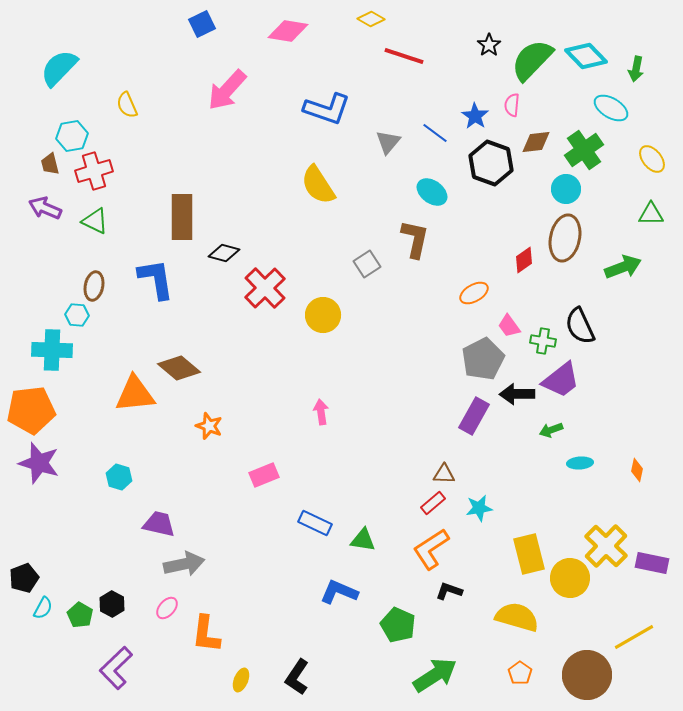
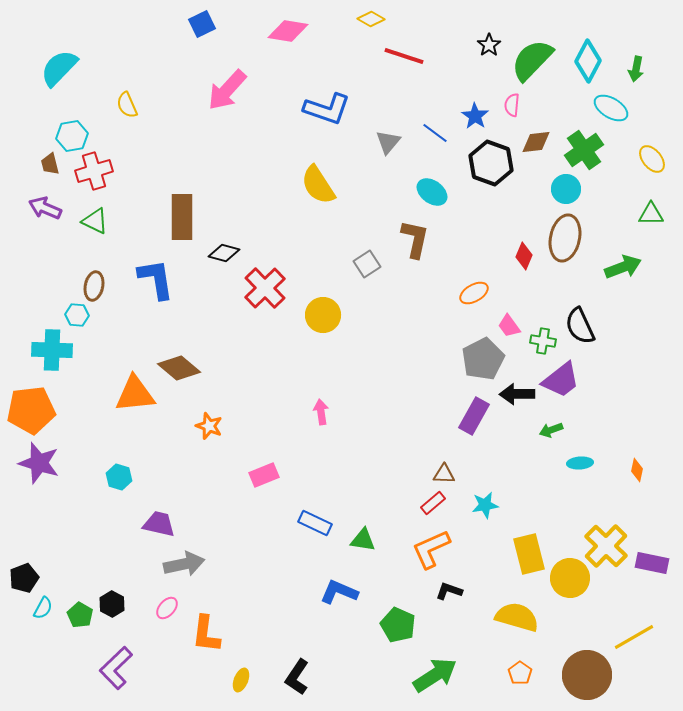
cyan diamond at (586, 56): moved 2 px right, 5 px down; rotated 72 degrees clockwise
red diamond at (524, 260): moved 4 px up; rotated 32 degrees counterclockwise
cyan star at (479, 508): moved 6 px right, 3 px up
orange L-shape at (431, 549): rotated 9 degrees clockwise
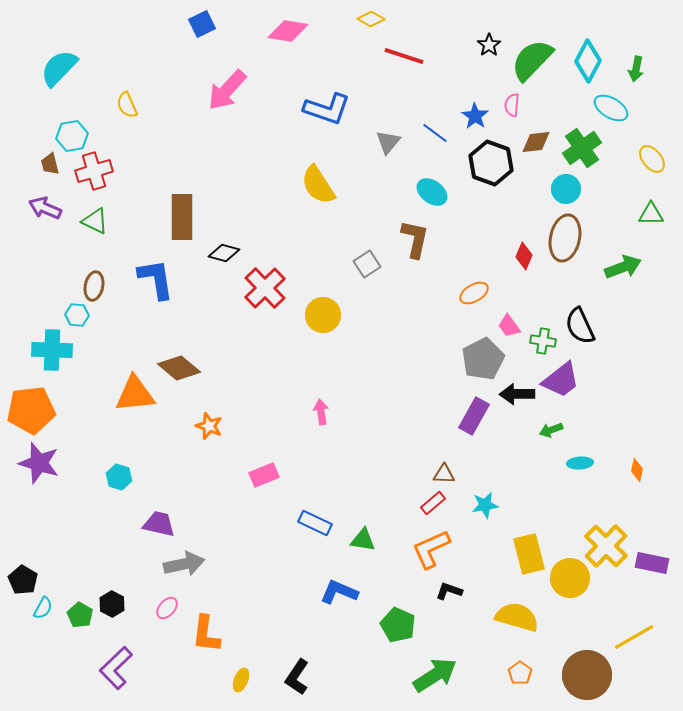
green cross at (584, 150): moved 2 px left, 2 px up
black pentagon at (24, 578): moved 1 px left, 2 px down; rotated 20 degrees counterclockwise
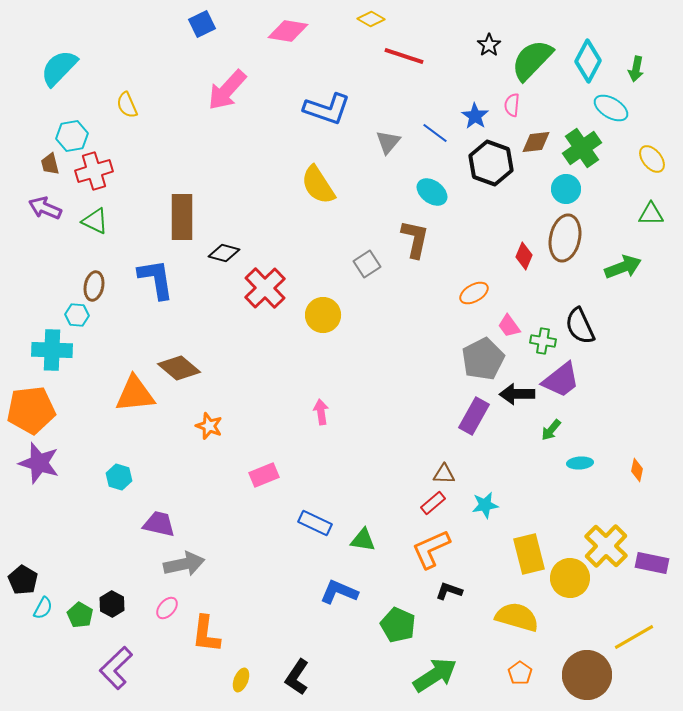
green arrow at (551, 430): rotated 30 degrees counterclockwise
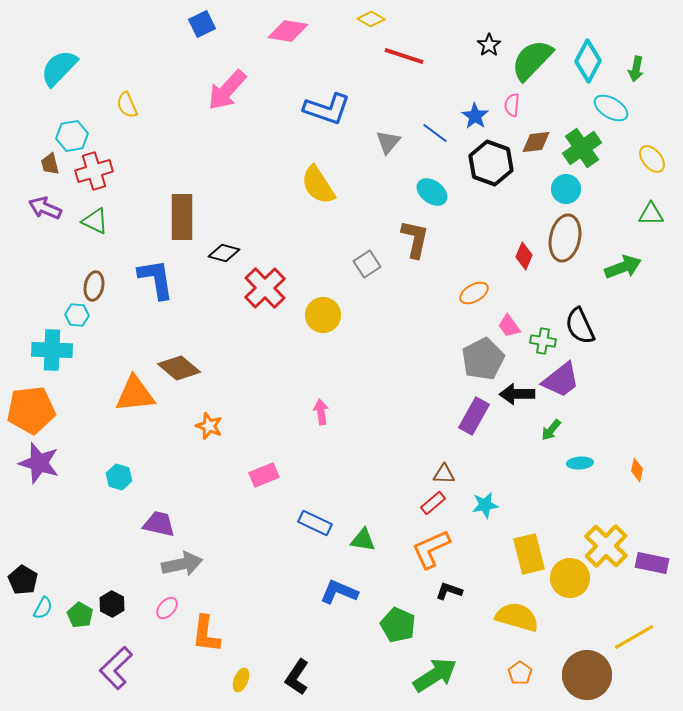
gray arrow at (184, 564): moved 2 px left
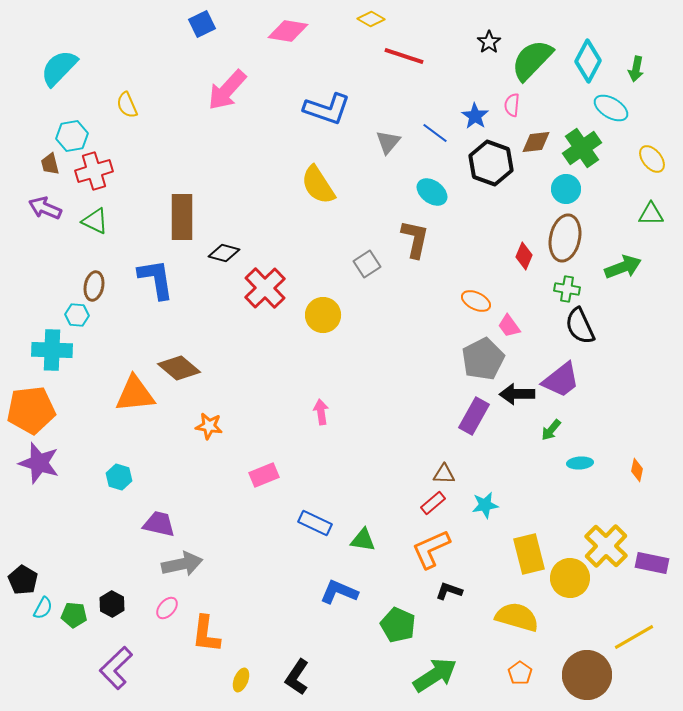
black star at (489, 45): moved 3 px up
orange ellipse at (474, 293): moved 2 px right, 8 px down; rotated 56 degrees clockwise
green cross at (543, 341): moved 24 px right, 52 px up
orange star at (209, 426): rotated 12 degrees counterclockwise
green pentagon at (80, 615): moved 6 px left; rotated 25 degrees counterclockwise
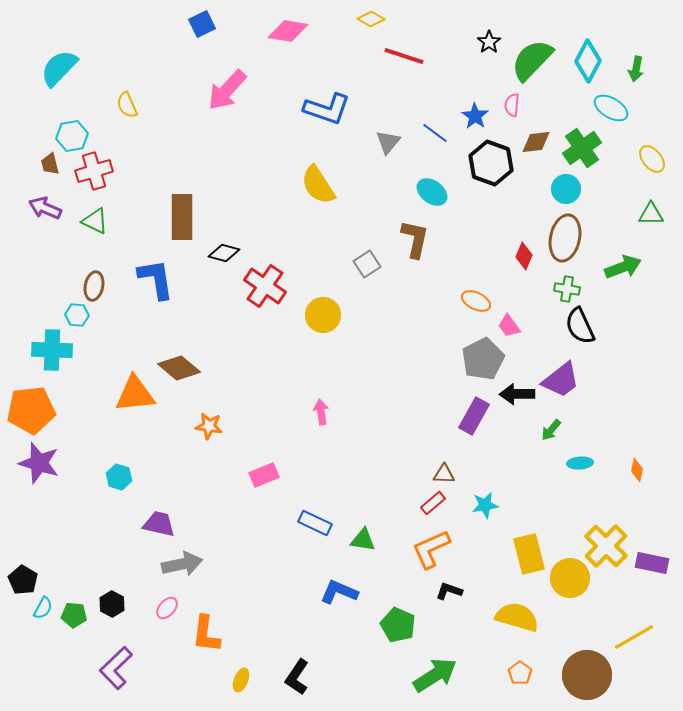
red cross at (265, 288): moved 2 px up; rotated 12 degrees counterclockwise
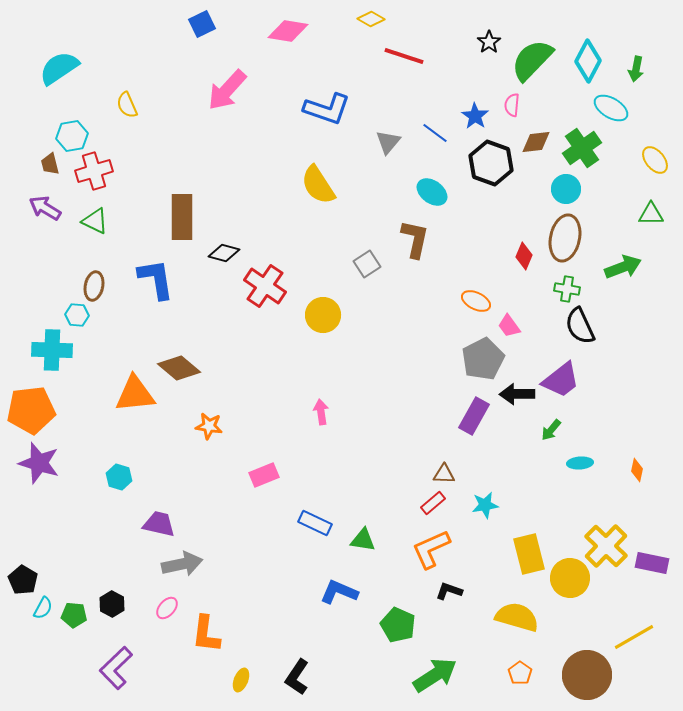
cyan semicircle at (59, 68): rotated 12 degrees clockwise
yellow ellipse at (652, 159): moved 3 px right, 1 px down
purple arrow at (45, 208): rotated 8 degrees clockwise
